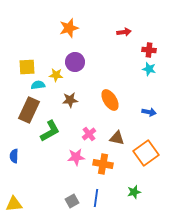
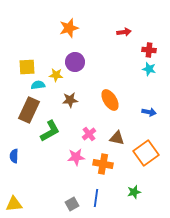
gray square: moved 3 px down
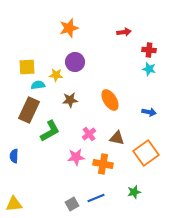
blue line: rotated 60 degrees clockwise
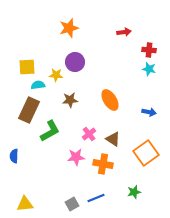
brown triangle: moved 4 px left, 1 px down; rotated 21 degrees clockwise
yellow triangle: moved 11 px right
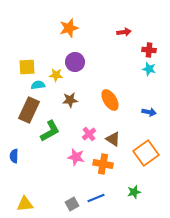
pink star: rotated 18 degrees clockwise
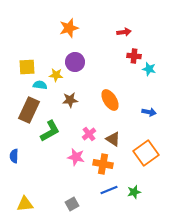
red cross: moved 15 px left, 6 px down
cyan semicircle: moved 2 px right; rotated 16 degrees clockwise
blue line: moved 13 px right, 8 px up
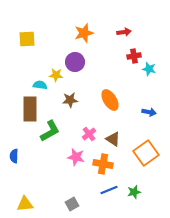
orange star: moved 15 px right, 5 px down
red cross: rotated 16 degrees counterclockwise
yellow square: moved 28 px up
brown rectangle: moved 1 px right, 1 px up; rotated 25 degrees counterclockwise
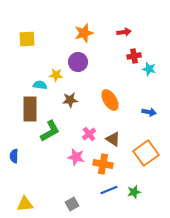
purple circle: moved 3 px right
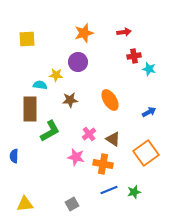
blue arrow: rotated 40 degrees counterclockwise
